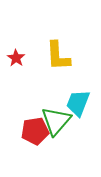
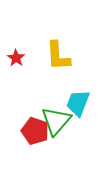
red pentagon: rotated 28 degrees clockwise
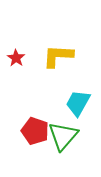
yellow L-shape: rotated 96 degrees clockwise
cyan trapezoid: rotated 8 degrees clockwise
green triangle: moved 7 px right, 15 px down
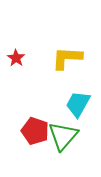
yellow L-shape: moved 9 px right, 2 px down
cyan trapezoid: moved 1 px down
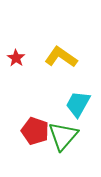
yellow L-shape: moved 6 px left, 1 px up; rotated 32 degrees clockwise
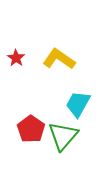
yellow L-shape: moved 2 px left, 2 px down
red pentagon: moved 4 px left, 2 px up; rotated 16 degrees clockwise
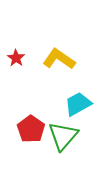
cyan trapezoid: rotated 32 degrees clockwise
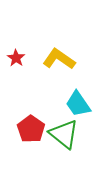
cyan trapezoid: rotated 96 degrees counterclockwise
green triangle: moved 1 px right, 2 px up; rotated 32 degrees counterclockwise
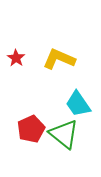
yellow L-shape: rotated 12 degrees counterclockwise
red pentagon: rotated 12 degrees clockwise
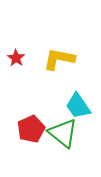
yellow L-shape: rotated 12 degrees counterclockwise
cyan trapezoid: moved 2 px down
green triangle: moved 1 px left, 1 px up
